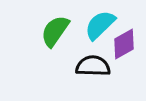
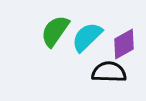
cyan semicircle: moved 13 px left, 12 px down
black semicircle: moved 16 px right, 6 px down
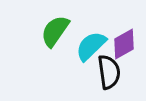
cyan semicircle: moved 4 px right, 9 px down
black semicircle: rotated 80 degrees clockwise
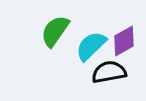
purple diamond: moved 3 px up
black semicircle: rotated 92 degrees counterclockwise
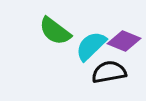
green semicircle: rotated 88 degrees counterclockwise
purple diamond: rotated 52 degrees clockwise
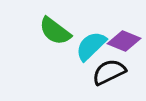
black semicircle: rotated 16 degrees counterclockwise
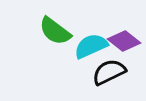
purple diamond: rotated 16 degrees clockwise
cyan semicircle: rotated 20 degrees clockwise
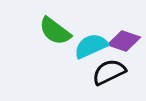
purple diamond: rotated 20 degrees counterclockwise
